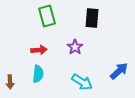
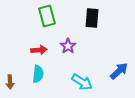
purple star: moved 7 px left, 1 px up
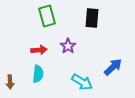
blue arrow: moved 6 px left, 4 px up
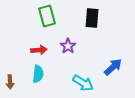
cyan arrow: moved 1 px right, 1 px down
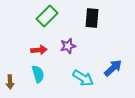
green rectangle: rotated 60 degrees clockwise
purple star: rotated 21 degrees clockwise
blue arrow: moved 1 px down
cyan semicircle: rotated 24 degrees counterclockwise
cyan arrow: moved 5 px up
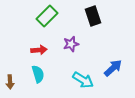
black rectangle: moved 1 px right, 2 px up; rotated 24 degrees counterclockwise
purple star: moved 3 px right, 2 px up
cyan arrow: moved 2 px down
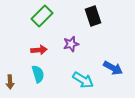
green rectangle: moved 5 px left
blue arrow: rotated 72 degrees clockwise
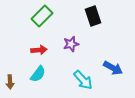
cyan semicircle: rotated 54 degrees clockwise
cyan arrow: rotated 15 degrees clockwise
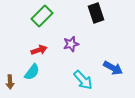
black rectangle: moved 3 px right, 3 px up
red arrow: rotated 14 degrees counterclockwise
cyan semicircle: moved 6 px left, 2 px up
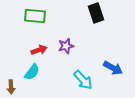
green rectangle: moved 7 px left; rotated 50 degrees clockwise
purple star: moved 5 px left, 2 px down
brown arrow: moved 1 px right, 5 px down
